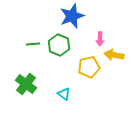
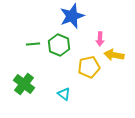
green cross: moved 2 px left
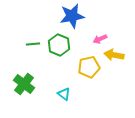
blue star: rotated 10 degrees clockwise
pink arrow: rotated 64 degrees clockwise
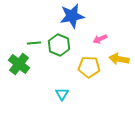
green line: moved 1 px right, 1 px up
yellow arrow: moved 5 px right, 4 px down
yellow pentagon: rotated 15 degrees clockwise
green cross: moved 5 px left, 20 px up
cyan triangle: moved 2 px left; rotated 24 degrees clockwise
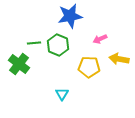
blue star: moved 2 px left
green hexagon: moved 1 px left
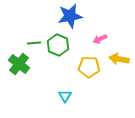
cyan triangle: moved 3 px right, 2 px down
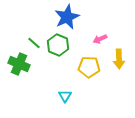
blue star: moved 3 px left, 1 px down; rotated 15 degrees counterclockwise
green line: rotated 48 degrees clockwise
yellow arrow: rotated 102 degrees counterclockwise
green cross: rotated 15 degrees counterclockwise
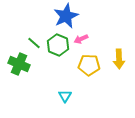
blue star: moved 1 px left, 1 px up
pink arrow: moved 19 px left
yellow pentagon: moved 2 px up
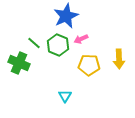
green cross: moved 1 px up
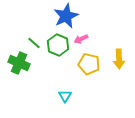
yellow pentagon: moved 1 px up; rotated 10 degrees clockwise
